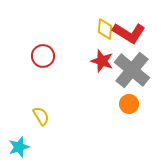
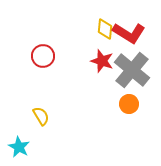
cyan star: rotated 25 degrees counterclockwise
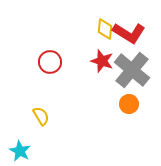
red circle: moved 7 px right, 6 px down
cyan star: moved 1 px right, 4 px down
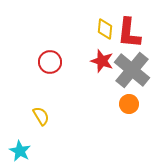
red L-shape: rotated 64 degrees clockwise
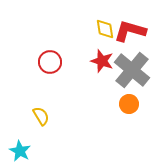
yellow diamond: rotated 15 degrees counterclockwise
red L-shape: moved 1 px right, 2 px up; rotated 100 degrees clockwise
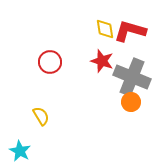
gray cross: moved 7 px down; rotated 18 degrees counterclockwise
orange circle: moved 2 px right, 2 px up
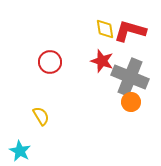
gray cross: moved 2 px left
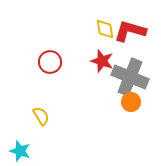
cyan star: rotated 10 degrees counterclockwise
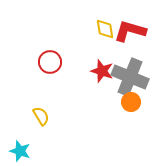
red star: moved 10 px down
